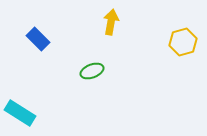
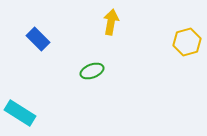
yellow hexagon: moved 4 px right
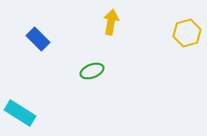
yellow hexagon: moved 9 px up
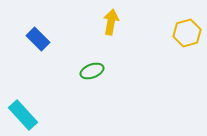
cyan rectangle: moved 3 px right, 2 px down; rotated 16 degrees clockwise
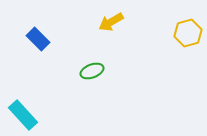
yellow arrow: rotated 130 degrees counterclockwise
yellow hexagon: moved 1 px right
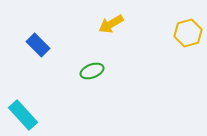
yellow arrow: moved 2 px down
blue rectangle: moved 6 px down
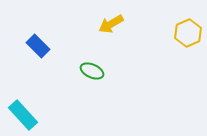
yellow hexagon: rotated 8 degrees counterclockwise
blue rectangle: moved 1 px down
green ellipse: rotated 45 degrees clockwise
